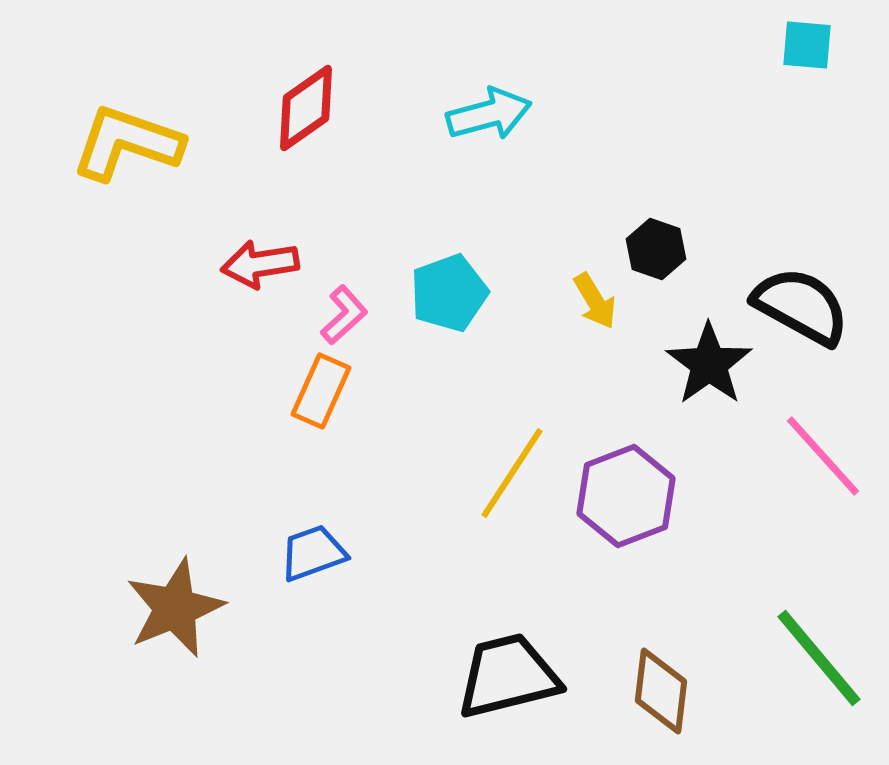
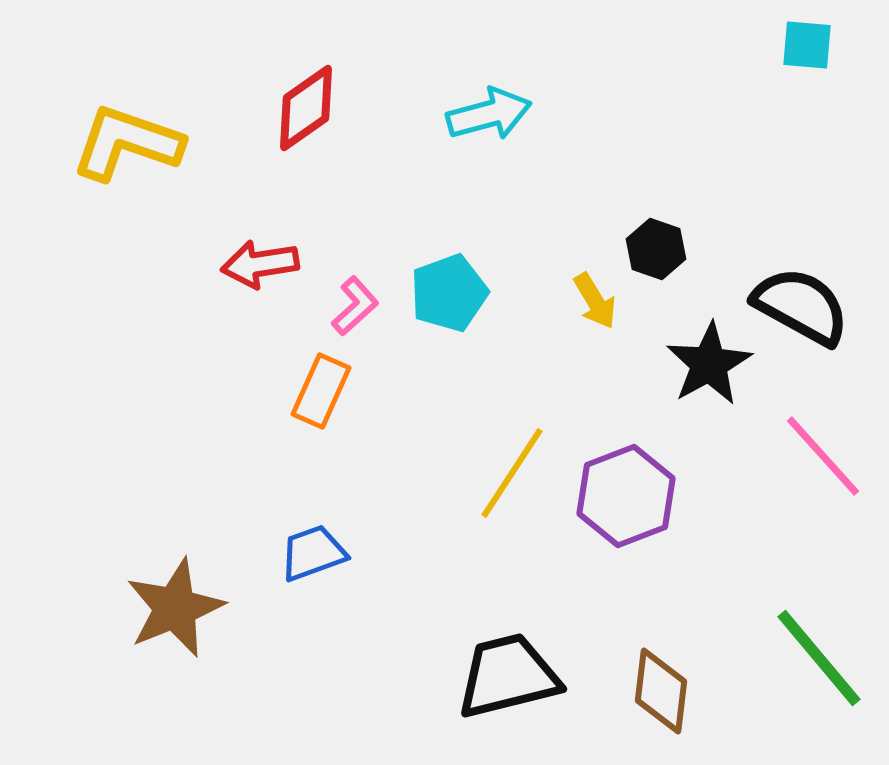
pink L-shape: moved 11 px right, 9 px up
black star: rotated 6 degrees clockwise
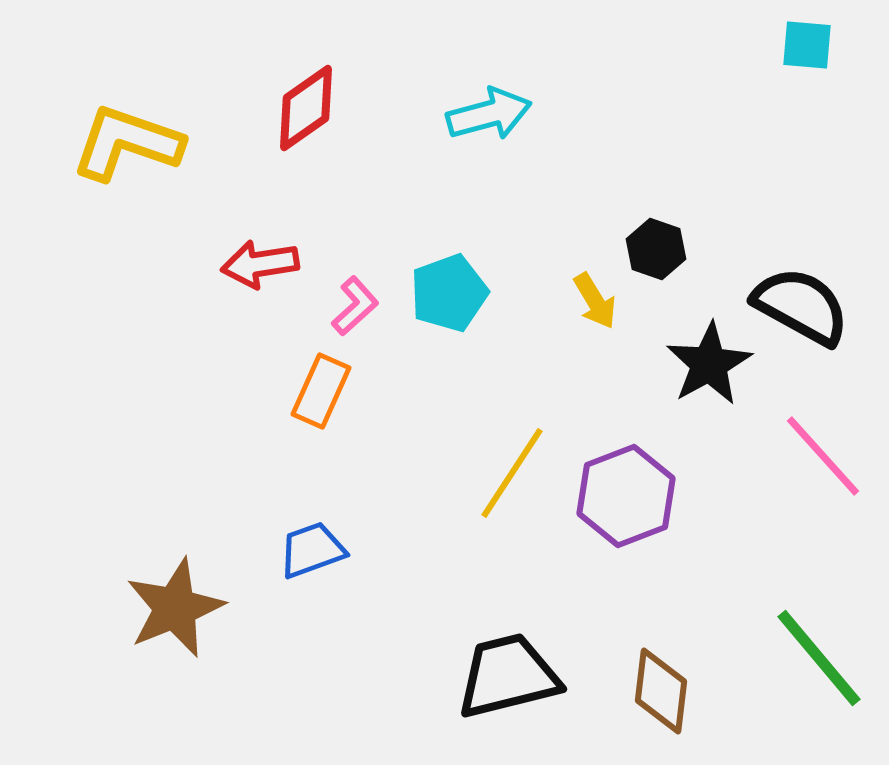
blue trapezoid: moved 1 px left, 3 px up
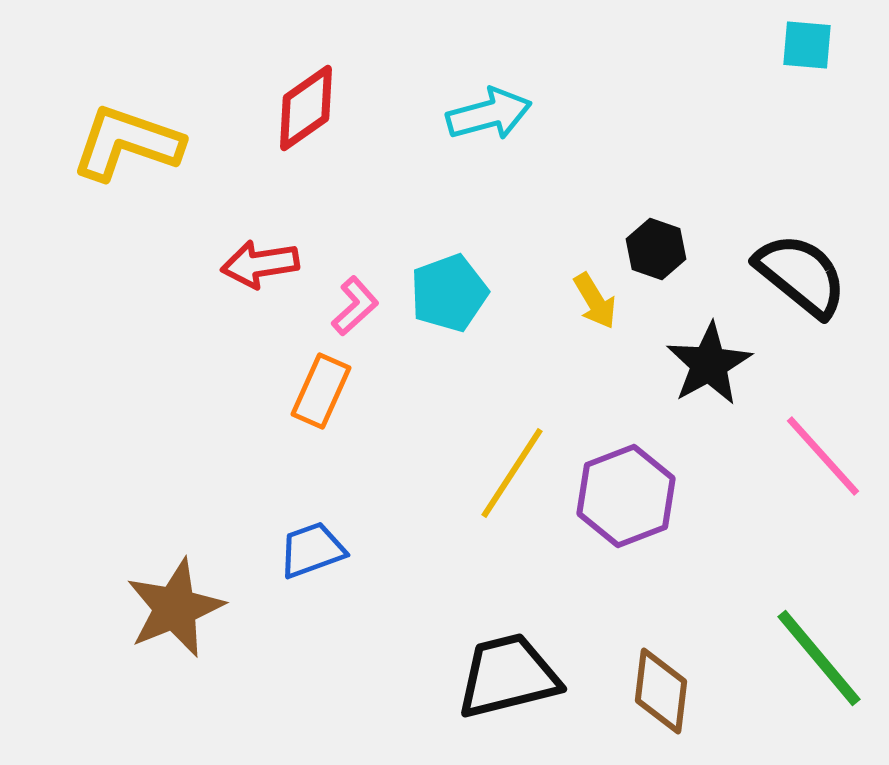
black semicircle: moved 31 px up; rotated 10 degrees clockwise
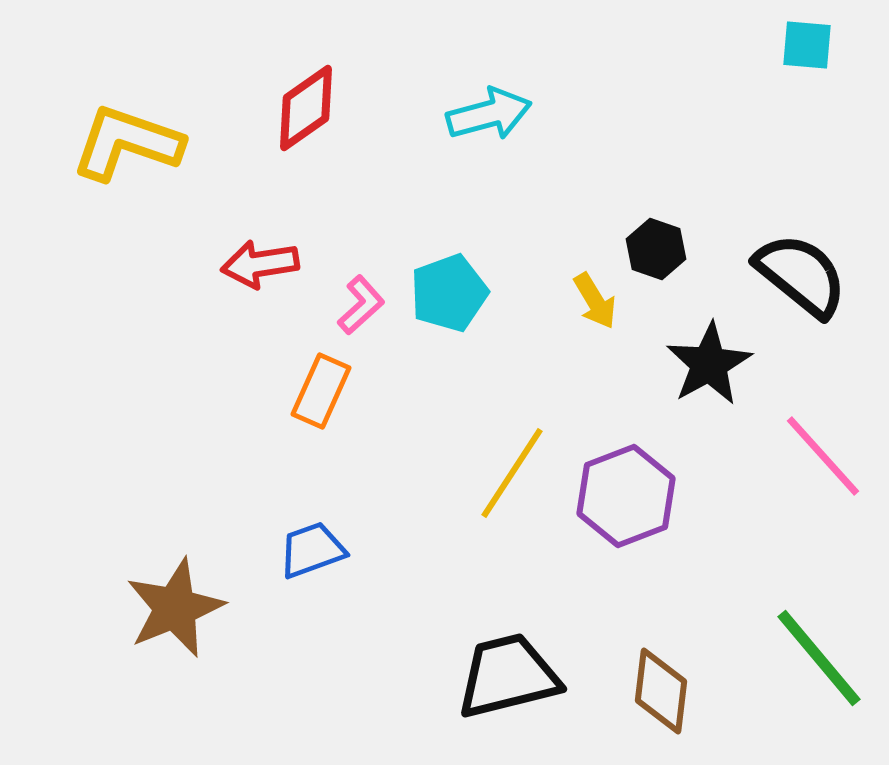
pink L-shape: moved 6 px right, 1 px up
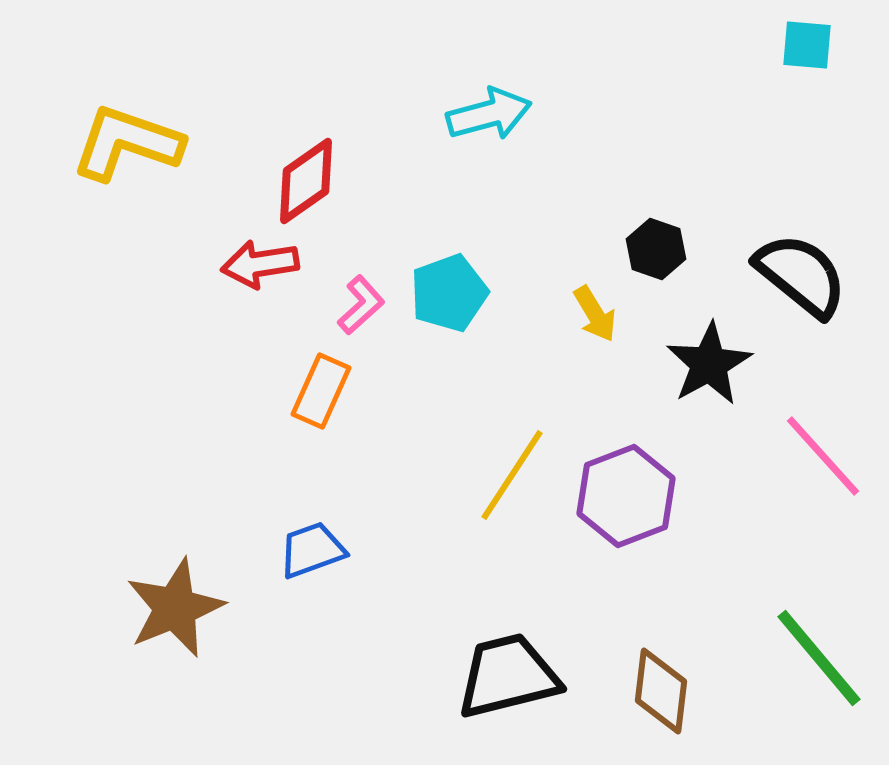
red diamond: moved 73 px down
yellow arrow: moved 13 px down
yellow line: moved 2 px down
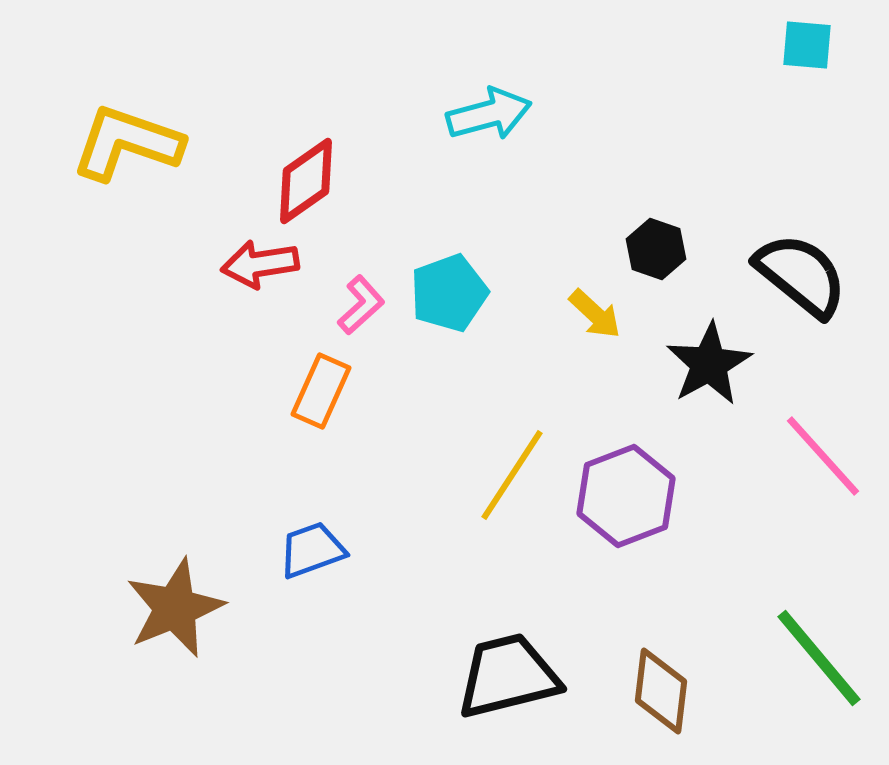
yellow arrow: rotated 16 degrees counterclockwise
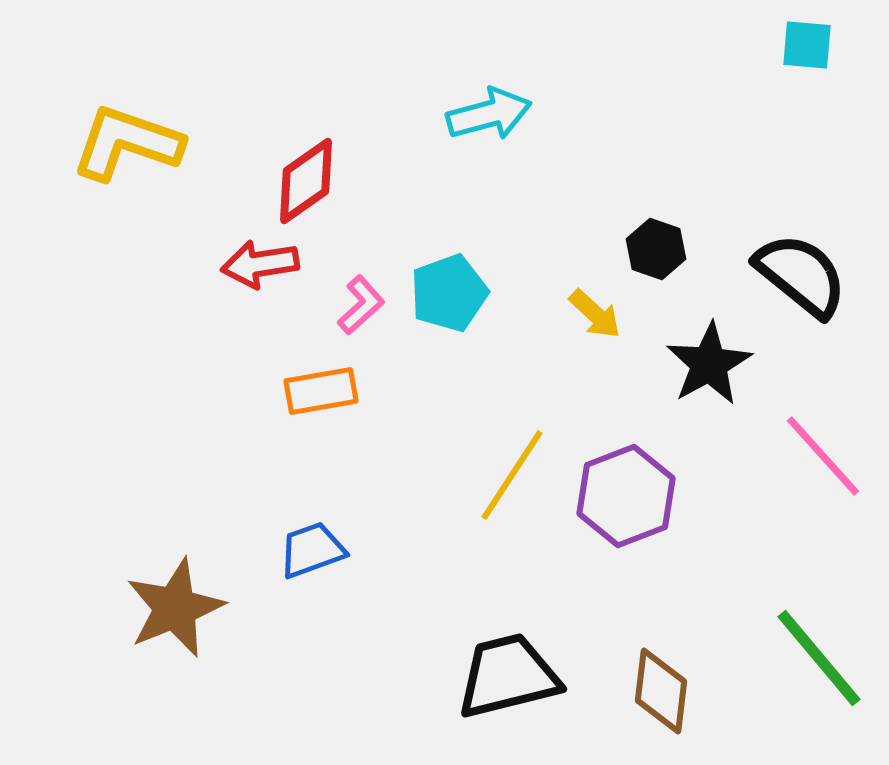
orange rectangle: rotated 56 degrees clockwise
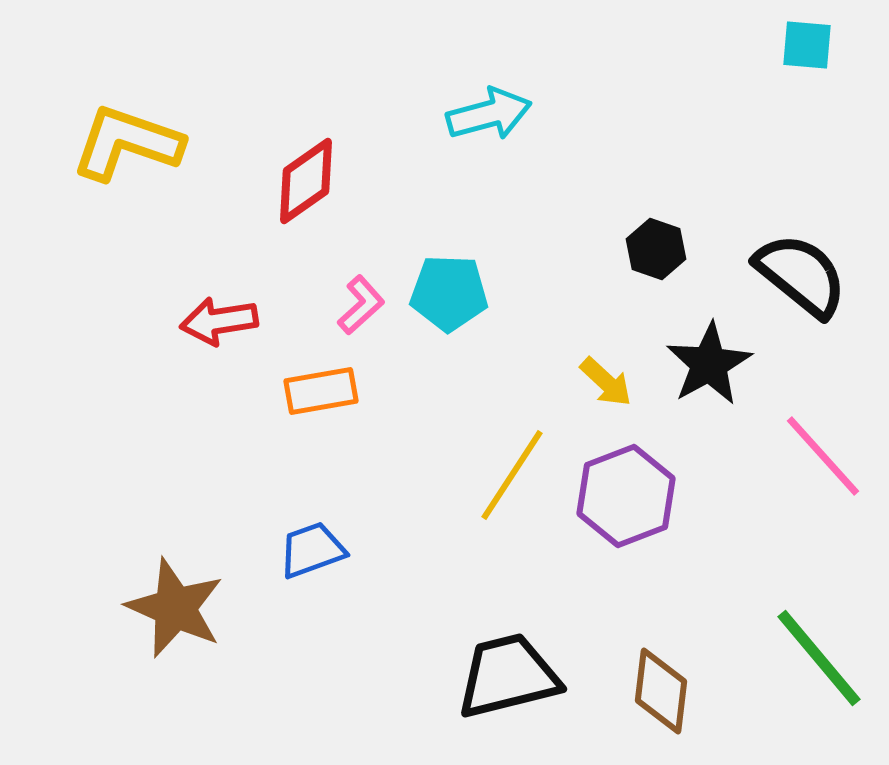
red arrow: moved 41 px left, 57 px down
cyan pentagon: rotated 22 degrees clockwise
yellow arrow: moved 11 px right, 68 px down
brown star: rotated 26 degrees counterclockwise
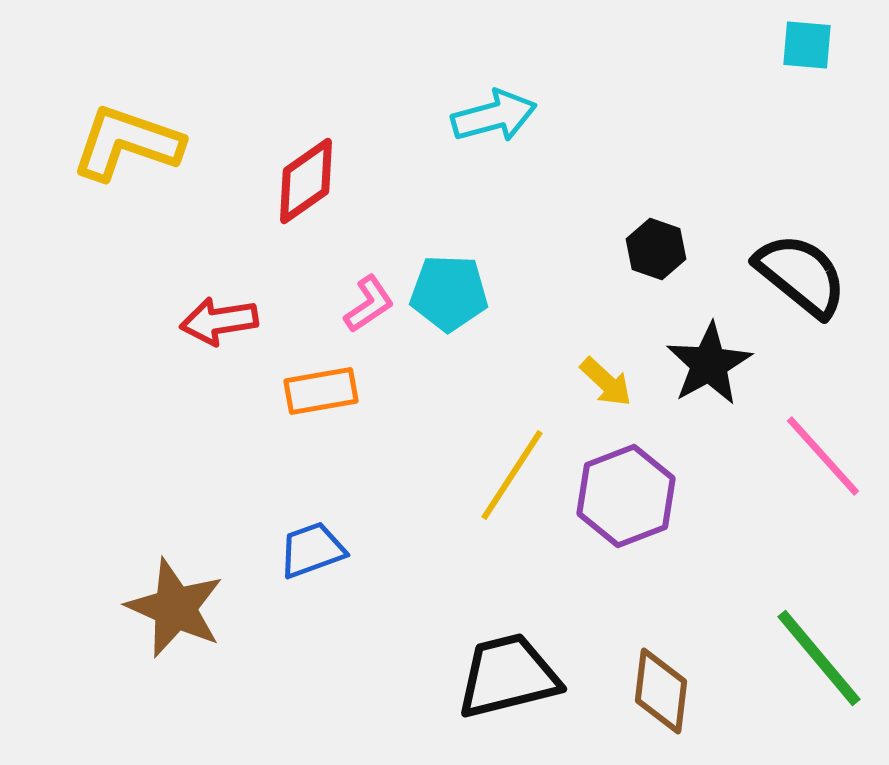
cyan arrow: moved 5 px right, 2 px down
pink L-shape: moved 8 px right, 1 px up; rotated 8 degrees clockwise
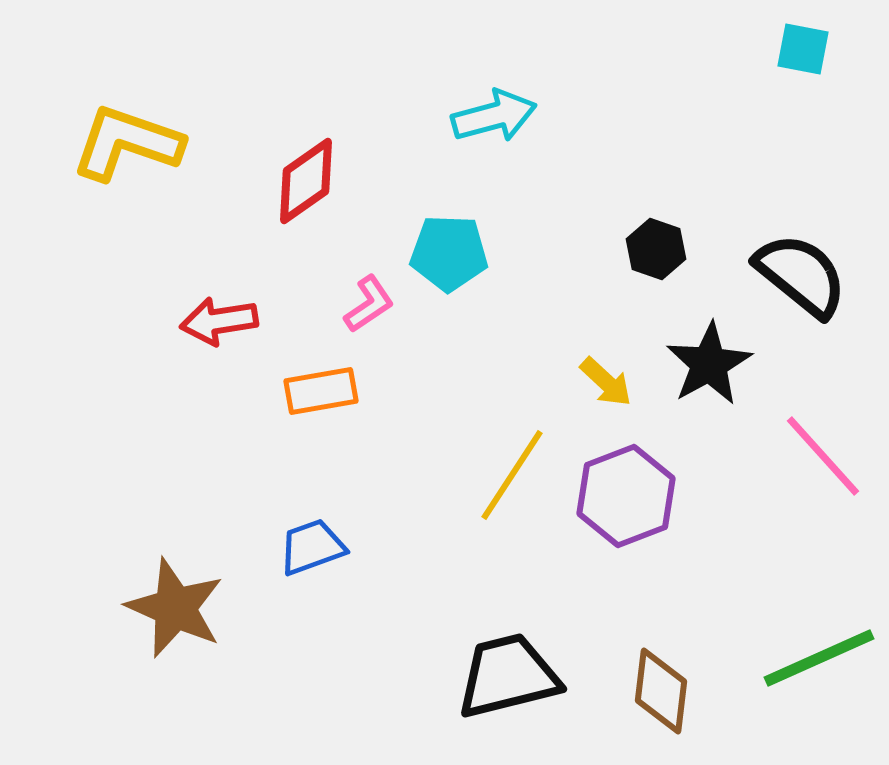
cyan square: moved 4 px left, 4 px down; rotated 6 degrees clockwise
cyan pentagon: moved 40 px up
blue trapezoid: moved 3 px up
green line: rotated 74 degrees counterclockwise
